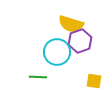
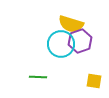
cyan circle: moved 4 px right, 8 px up
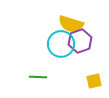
yellow square: rotated 21 degrees counterclockwise
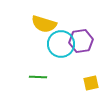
yellow semicircle: moved 27 px left
purple hexagon: moved 1 px right; rotated 10 degrees clockwise
yellow square: moved 3 px left, 2 px down
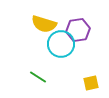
purple hexagon: moved 3 px left, 11 px up
green line: rotated 30 degrees clockwise
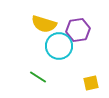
cyan circle: moved 2 px left, 2 px down
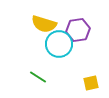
cyan circle: moved 2 px up
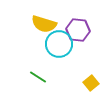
purple hexagon: rotated 15 degrees clockwise
yellow square: rotated 28 degrees counterclockwise
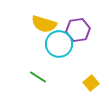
purple hexagon: rotated 15 degrees counterclockwise
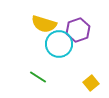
purple hexagon: rotated 10 degrees counterclockwise
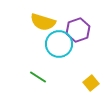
yellow semicircle: moved 1 px left, 2 px up
